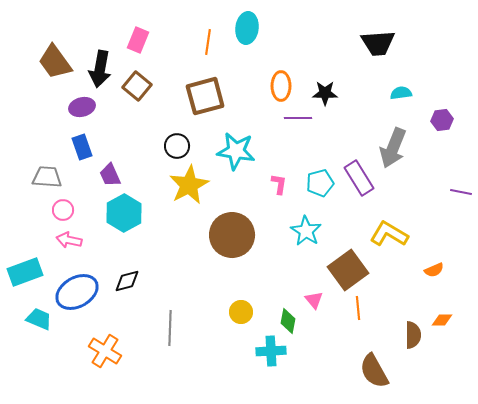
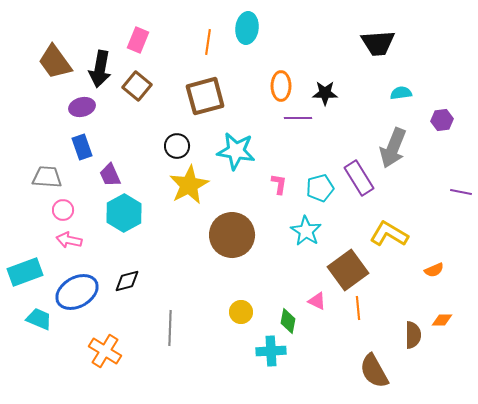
cyan pentagon at (320, 183): moved 5 px down
pink triangle at (314, 300): moved 3 px right, 1 px down; rotated 24 degrees counterclockwise
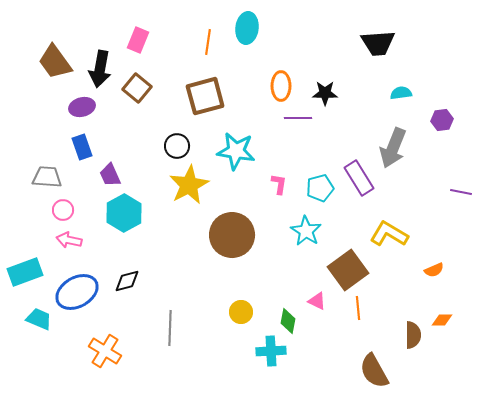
brown square at (137, 86): moved 2 px down
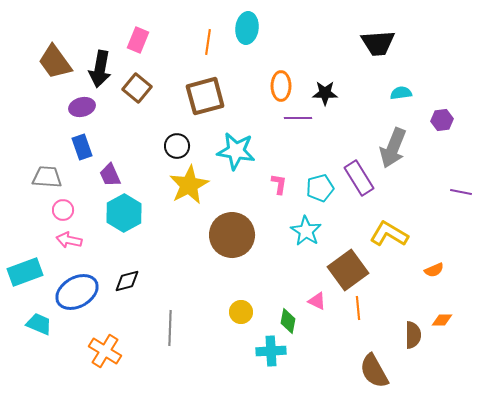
cyan trapezoid at (39, 319): moved 5 px down
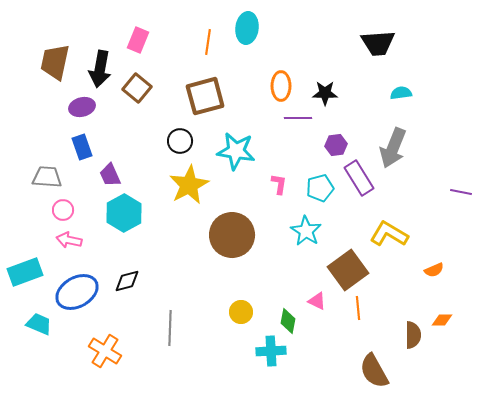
brown trapezoid at (55, 62): rotated 48 degrees clockwise
purple hexagon at (442, 120): moved 106 px left, 25 px down
black circle at (177, 146): moved 3 px right, 5 px up
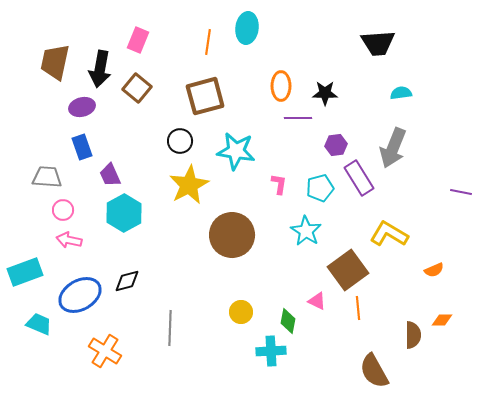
blue ellipse at (77, 292): moved 3 px right, 3 px down
